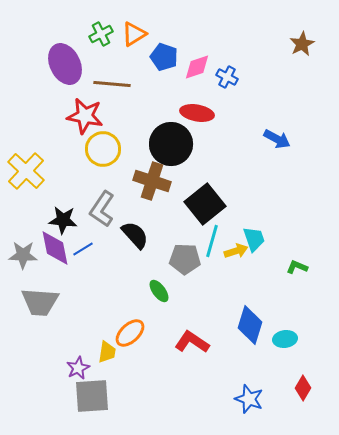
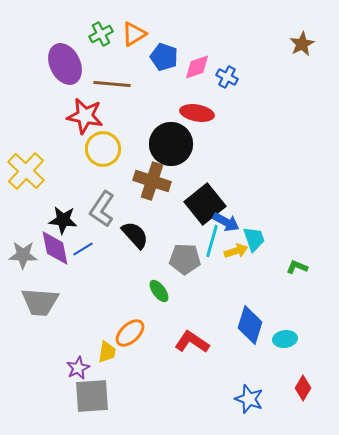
blue arrow: moved 51 px left, 83 px down
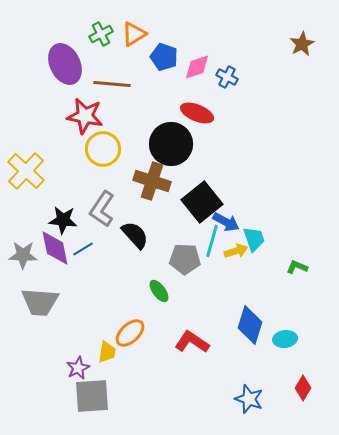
red ellipse: rotated 12 degrees clockwise
black square: moved 3 px left, 2 px up
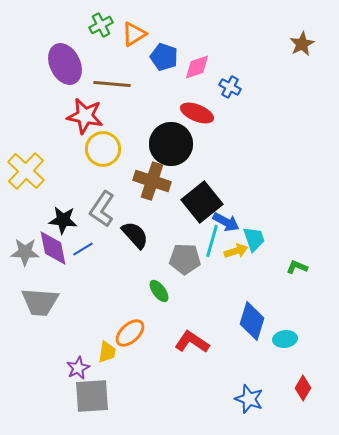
green cross: moved 9 px up
blue cross: moved 3 px right, 10 px down
purple diamond: moved 2 px left
gray star: moved 2 px right, 3 px up
blue diamond: moved 2 px right, 4 px up
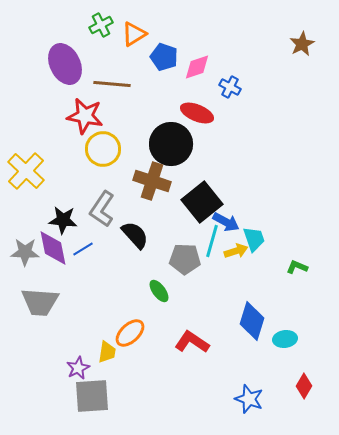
red diamond: moved 1 px right, 2 px up
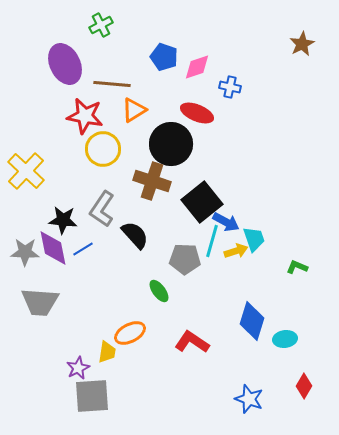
orange triangle: moved 76 px down
blue cross: rotated 15 degrees counterclockwise
orange ellipse: rotated 16 degrees clockwise
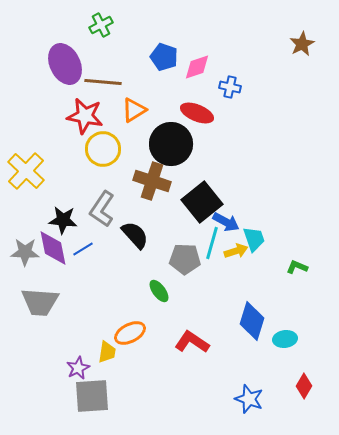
brown line: moved 9 px left, 2 px up
cyan line: moved 2 px down
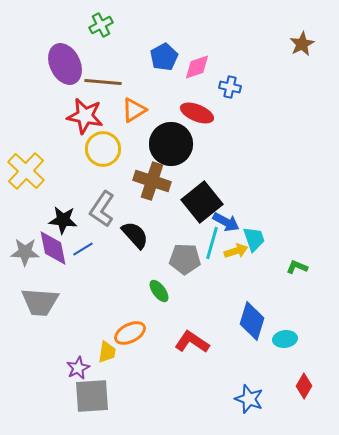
blue pentagon: rotated 24 degrees clockwise
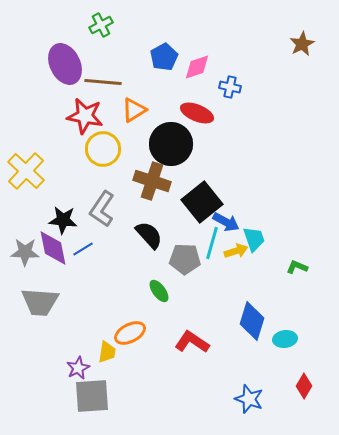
black semicircle: moved 14 px right
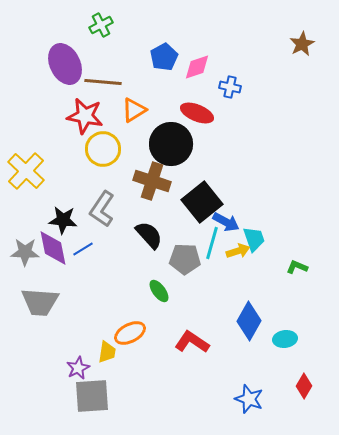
yellow arrow: moved 2 px right
blue diamond: moved 3 px left; rotated 12 degrees clockwise
